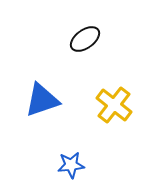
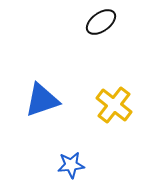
black ellipse: moved 16 px right, 17 px up
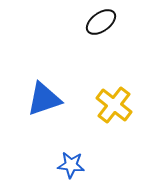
blue triangle: moved 2 px right, 1 px up
blue star: rotated 12 degrees clockwise
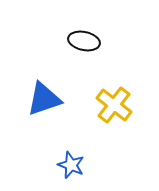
black ellipse: moved 17 px left, 19 px down; rotated 48 degrees clockwise
blue star: rotated 16 degrees clockwise
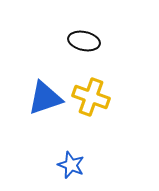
blue triangle: moved 1 px right, 1 px up
yellow cross: moved 23 px left, 8 px up; rotated 18 degrees counterclockwise
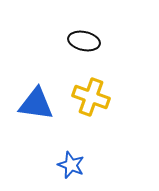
blue triangle: moved 9 px left, 6 px down; rotated 27 degrees clockwise
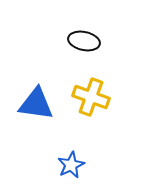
blue star: rotated 24 degrees clockwise
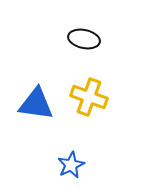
black ellipse: moved 2 px up
yellow cross: moved 2 px left
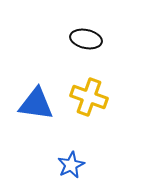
black ellipse: moved 2 px right
